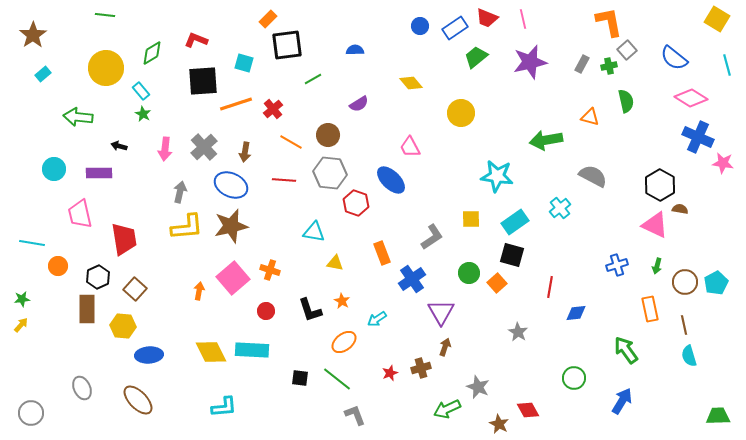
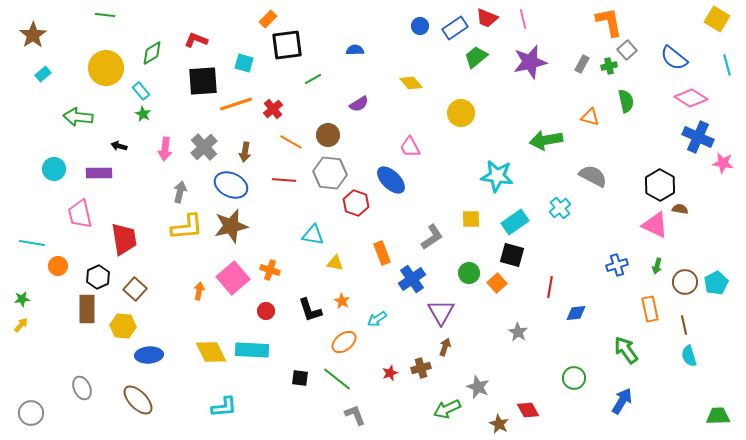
cyan triangle at (314, 232): moved 1 px left, 3 px down
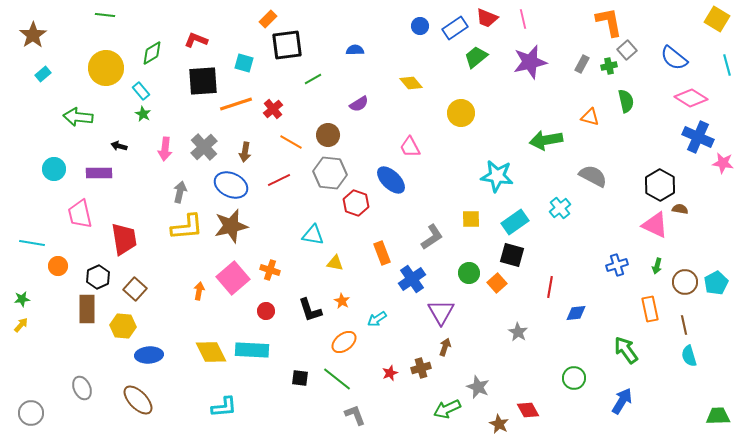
red line at (284, 180): moved 5 px left; rotated 30 degrees counterclockwise
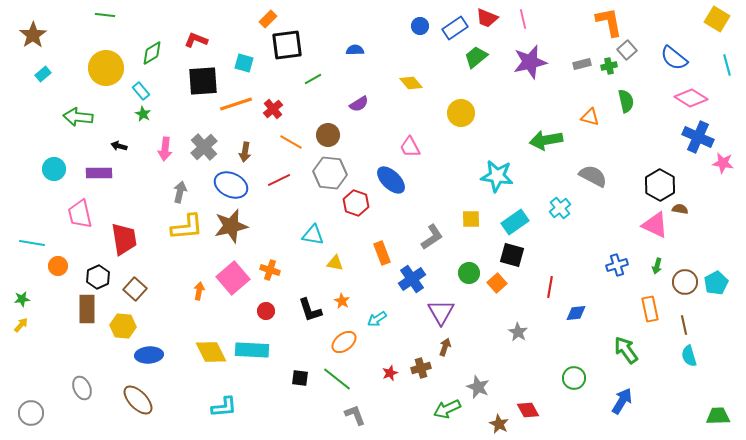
gray rectangle at (582, 64): rotated 48 degrees clockwise
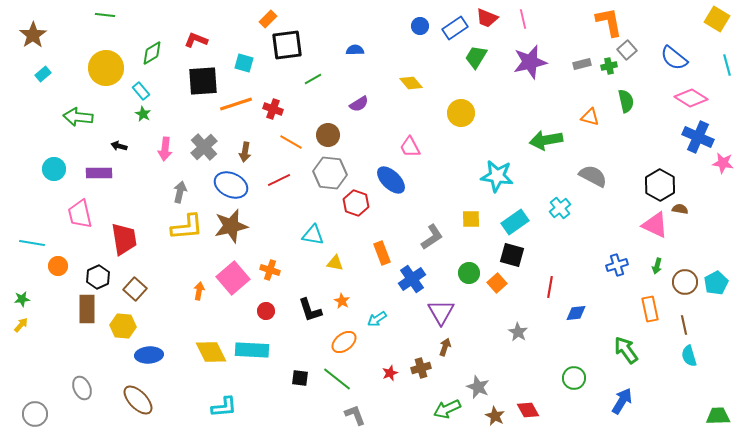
green trapezoid at (476, 57): rotated 20 degrees counterclockwise
red cross at (273, 109): rotated 30 degrees counterclockwise
gray circle at (31, 413): moved 4 px right, 1 px down
brown star at (499, 424): moved 4 px left, 8 px up
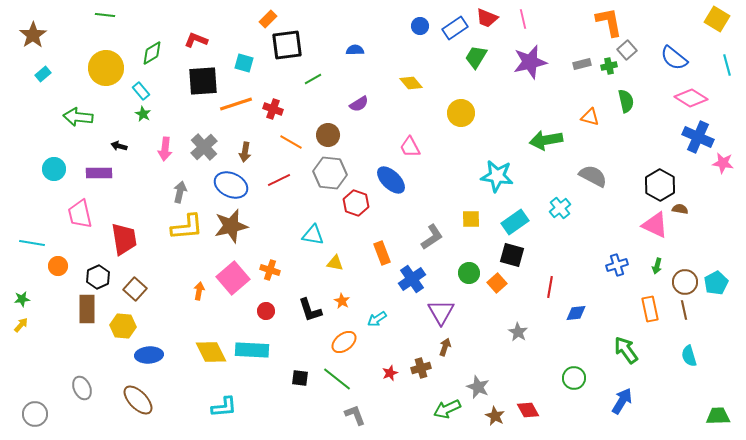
brown line at (684, 325): moved 15 px up
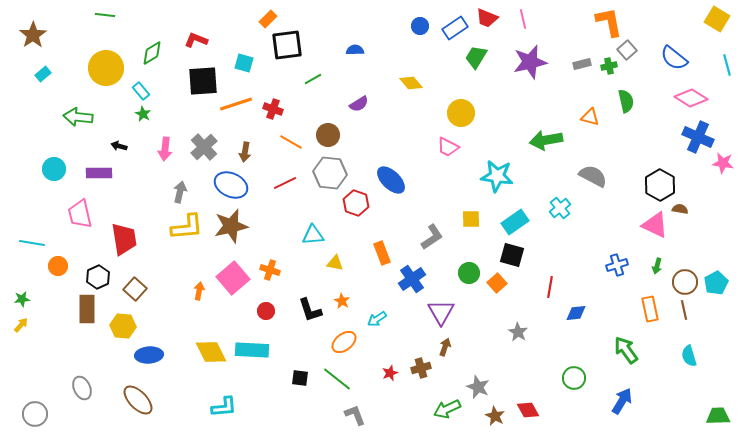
pink trapezoid at (410, 147): moved 38 px right; rotated 35 degrees counterclockwise
red line at (279, 180): moved 6 px right, 3 px down
cyan triangle at (313, 235): rotated 15 degrees counterclockwise
